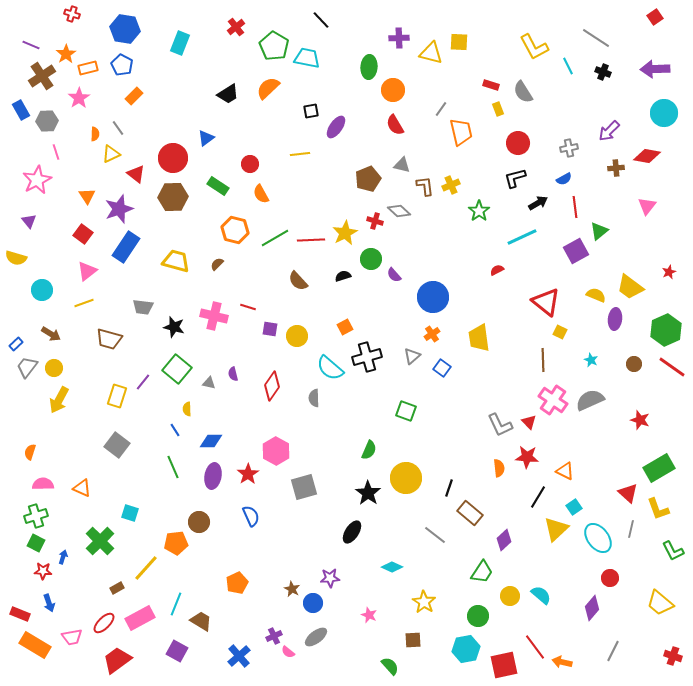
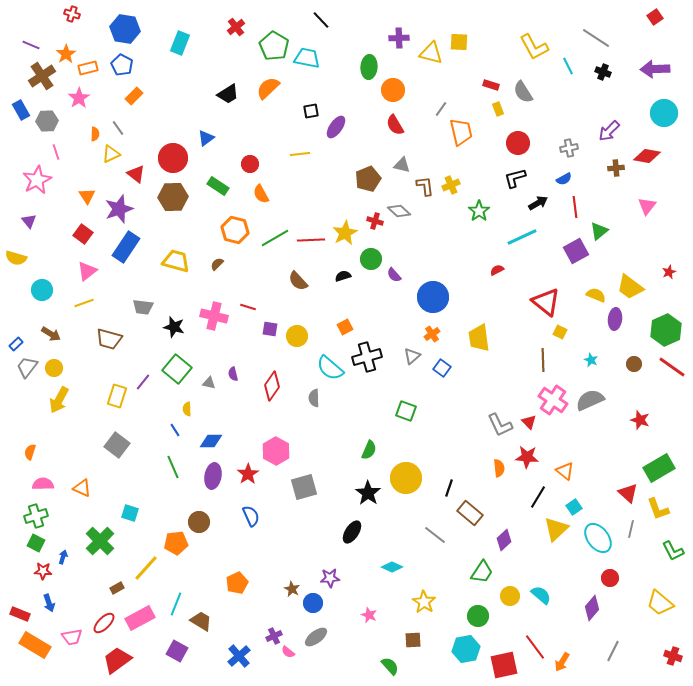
orange triangle at (565, 471): rotated 12 degrees clockwise
orange arrow at (562, 662): rotated 72 degrees counterclockwise
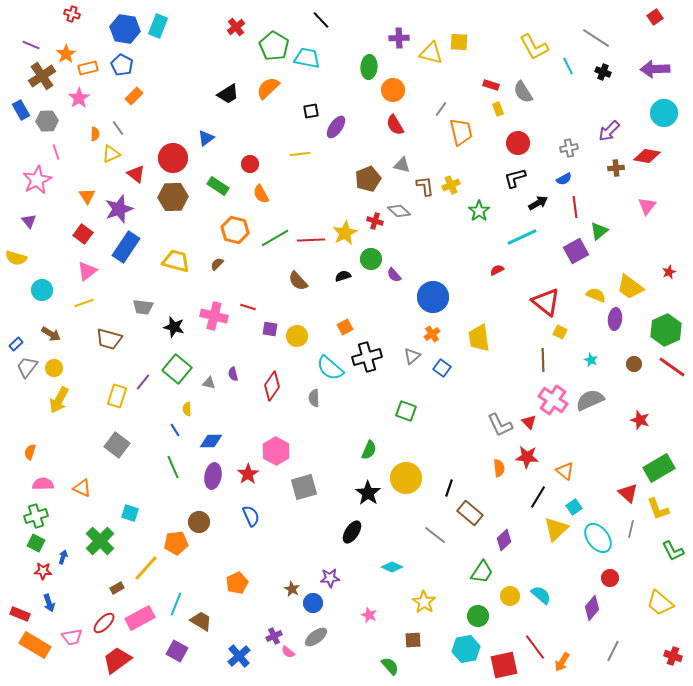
cyan rectangle at (180, 43): moved 22 px left, 17 px up
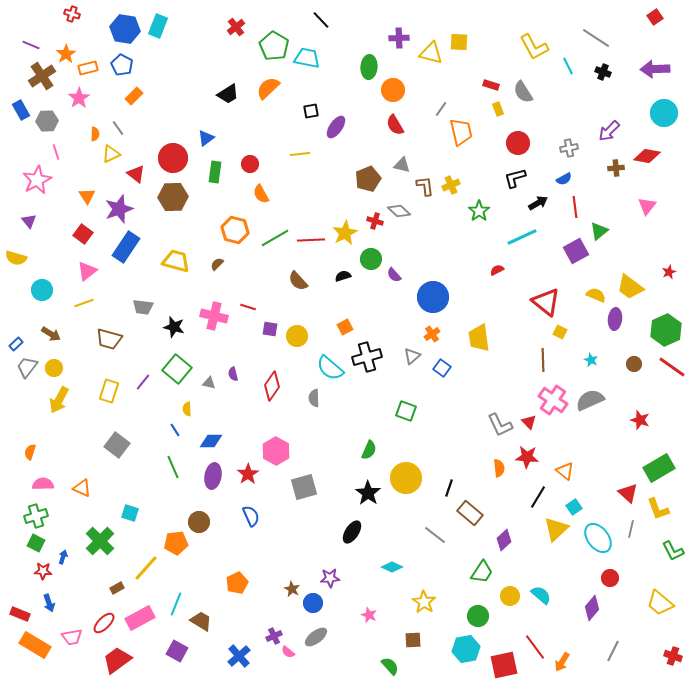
green rectangle at (218, 186): moved 3 px left, 14 px up; rotated 65 degrees clockwise
yellow rectangle at (117, 396): moved 8 px left, 5 px up
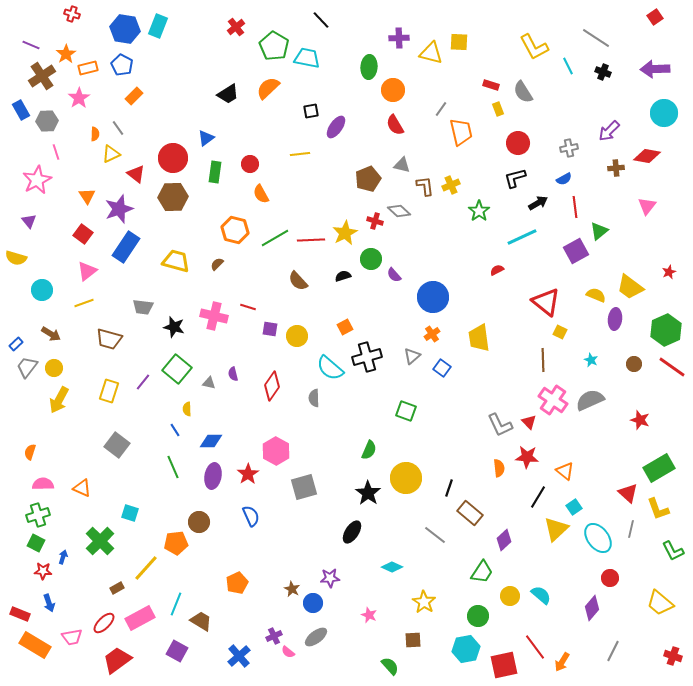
green cross at (36, 516): moved 2 px right, 1 px up
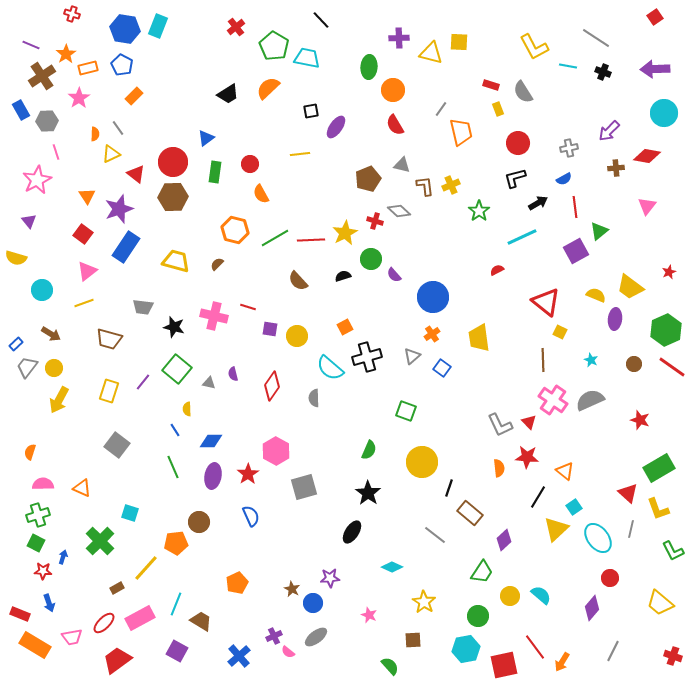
cyan line at (568, 66): rotated 54 degrees counterclockwise
red circle at (173, 158): moved 4 px down
yellow circle at (406, 478): moved 16 px right, 16 px up
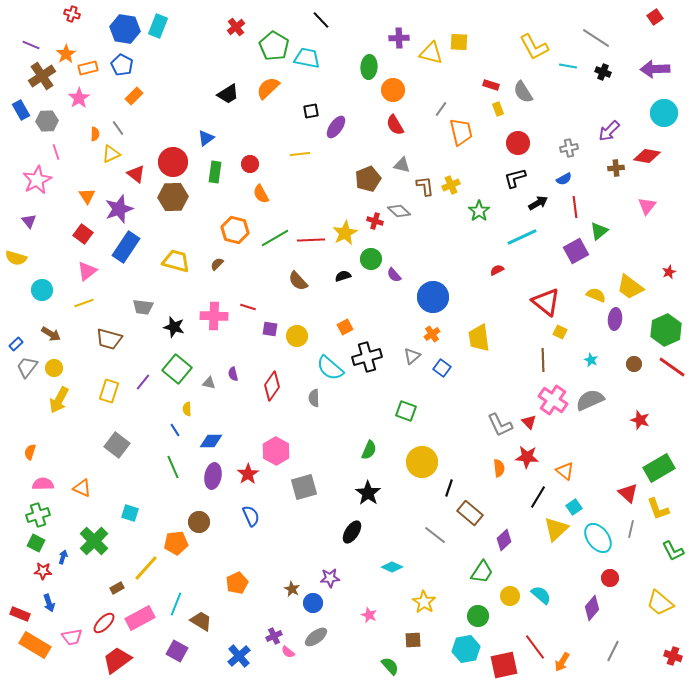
pink cross at (214, 316): rotated 12 degrees counterclockwise
green cross at (100, 541): moved 6 px left
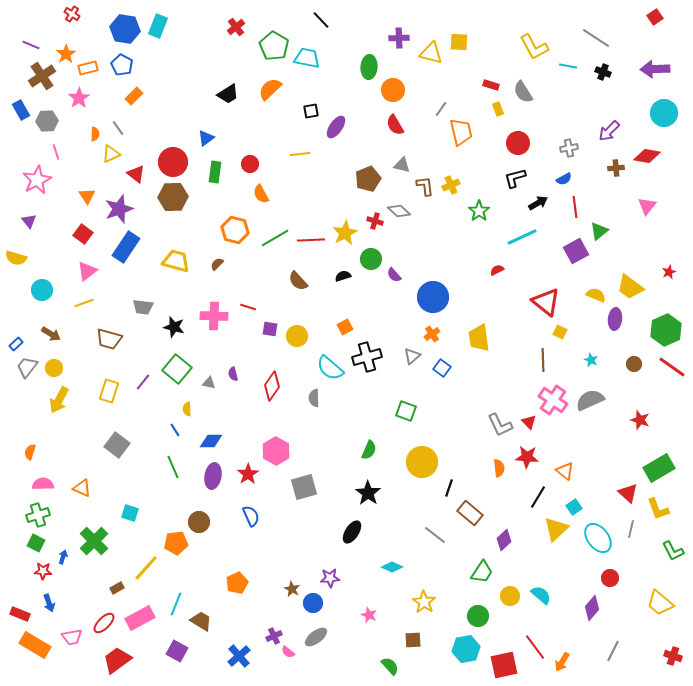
red cross at (72, 14): rotated 14 degrees clockwise
orange semicircle at (268, 88): moved 2 px right, 1 px down
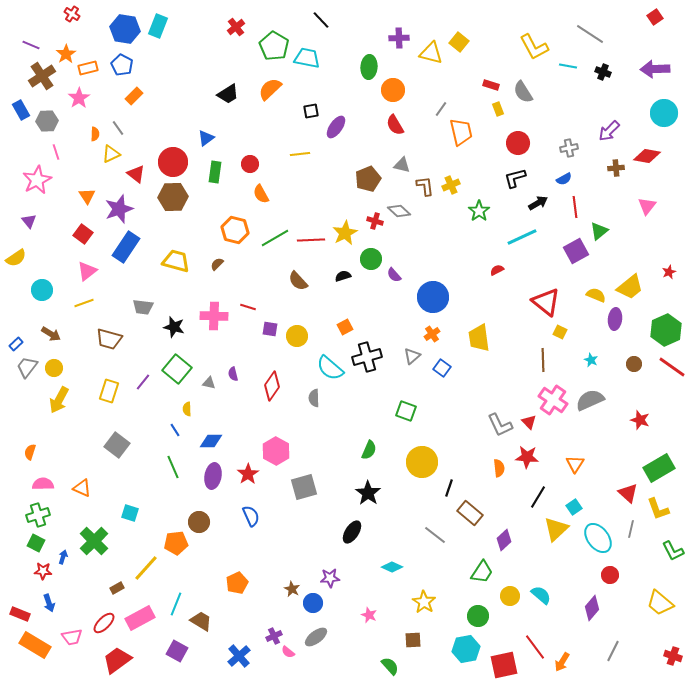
gray line at (596, 38): moved 6 px left, 4 px up
yellow square at (459, 42): rotated 36 degrees clockwise
yellow semicircle at (16, 258): rotated 50 degrees counterclockwise
yellow trapezoid at (630, 287): rotated 76 degrees counterclockwise
orange triangle at (565, 471): moved 10 px right, 7 px up; rotated 24 degrees clockwise
red circle at (610, 578): moved 3 px up
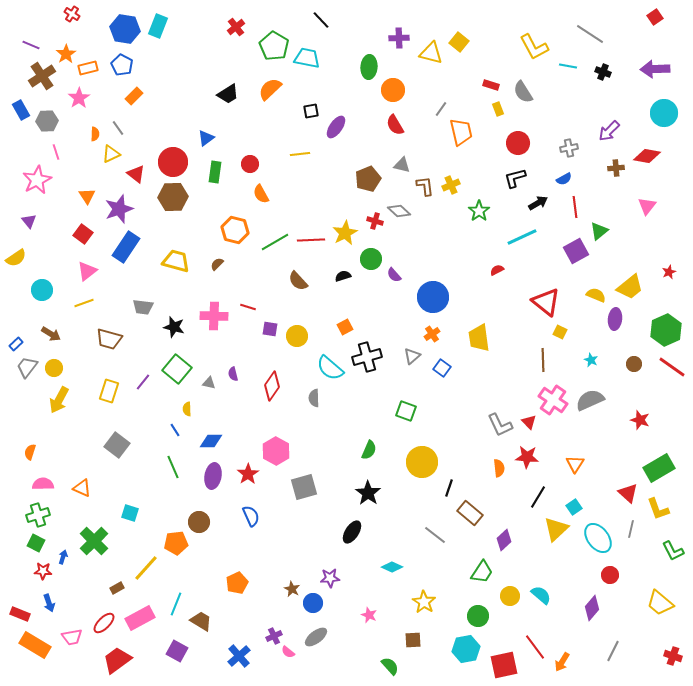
green line at (275, 238): moved 4 px down
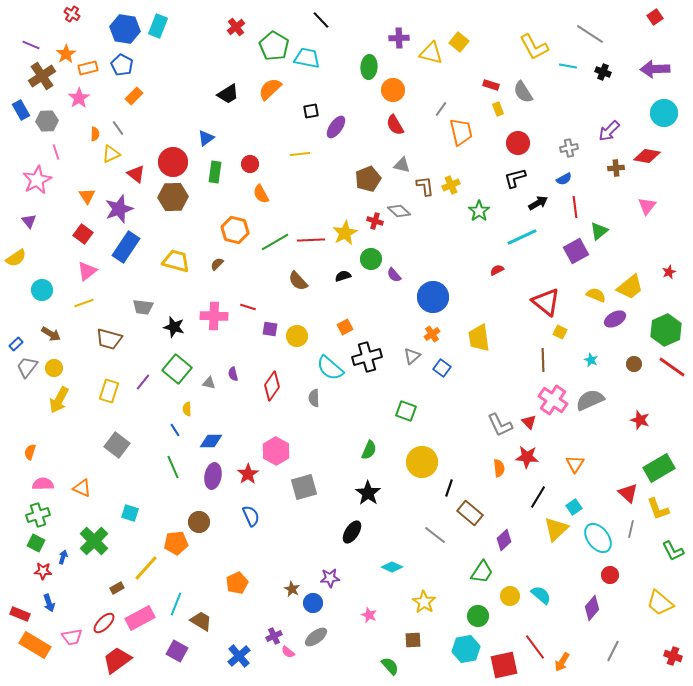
purple ellipse at (615, 319): rotated 55 degrees clockwise
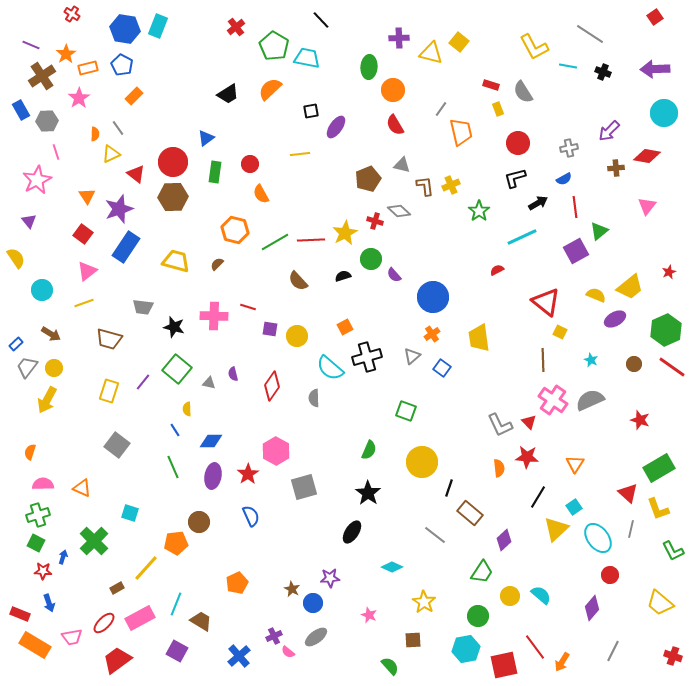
yellow semicircle at (16, 258): rotated 90 degrees counterclockwise
yellow arrow at (59, 400): moved 12 px left
